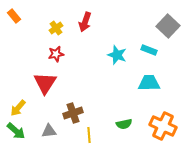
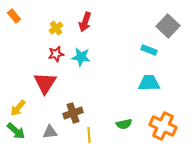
cyan star: moved 36 px left, 2 px down; rotated 12 degrees counterclockwise
gray triangle: moved 1 px right, 1 px down
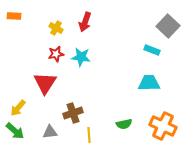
orange rectangle: rotated 48 degrees counterclockwise
yellow cross: rotated 24 degrees counterclockwise
cyan rectangle: moved 3 px right
green arrow: moved 1 px left
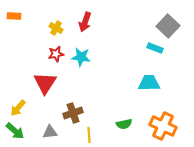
cyan rectangle: moved 3 px right, 2 px up
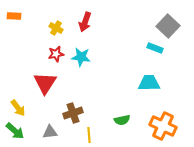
yellow arrow: rotated 78 degrees counterclockwise
green semicircle: moved 2 px left, 4 px up
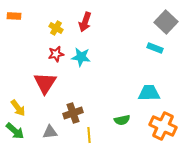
gray square: moved 2 px left, 4 px up
cyan trapezoid: moved 10 px down
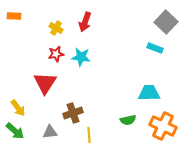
green semicircle: moved 6 px right
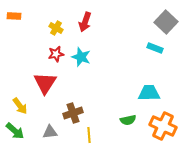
cyan star: rotated 12 degrees clockwise
yellow arrow: moved 2 px right, 2 px up
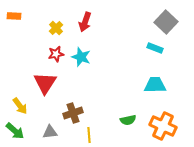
yellow cross: rotated 16 degrees clockwise
cyan trapezoid: moved 6 px right, 8 px up
